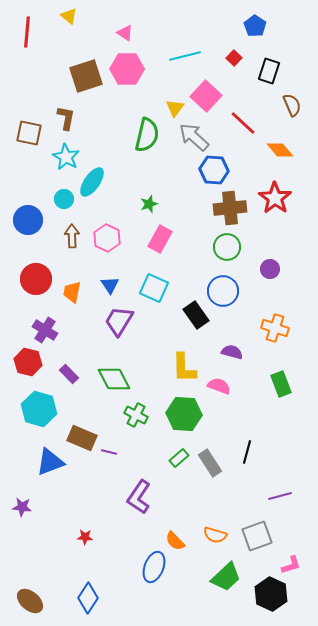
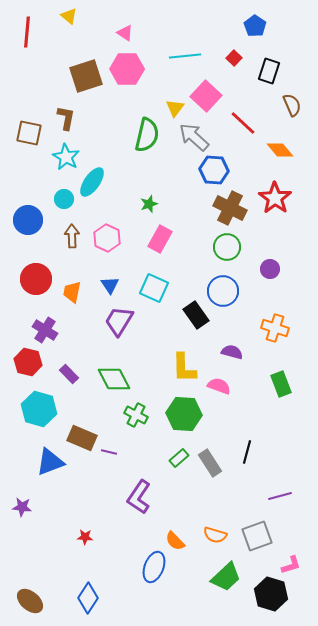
cyan line at (185, 56): rotated 8 degrees clockwise
brown cross at (230, 208): rotated 32 degrees clockwise
black hexagon at (271, 594): rotated 8 degrees counterclockwise
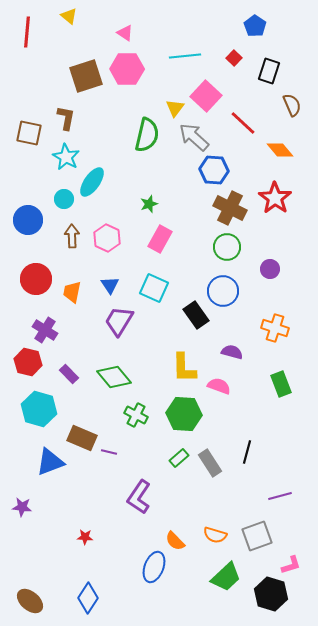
green diamond at (114, 379): moved 2 px up; rotated 12 degrees counterclockwise
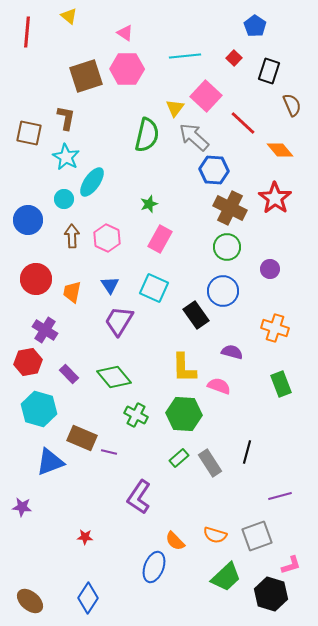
red hexagon at (28, 362): rotated 24 degrees counterclockwise
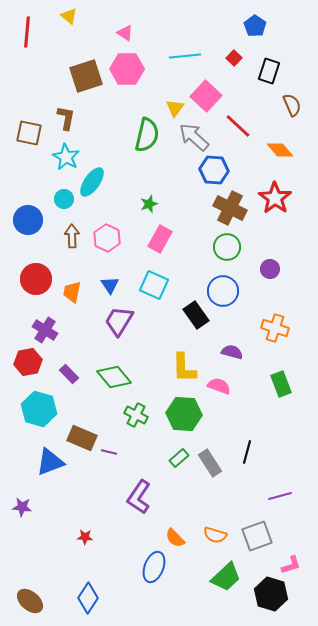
red line at (243, 123): moved 5 px left, 3 px down
cyan square at (154, 288): moved 3 px up
orange semicircle at (175, 541): moved 3 px up
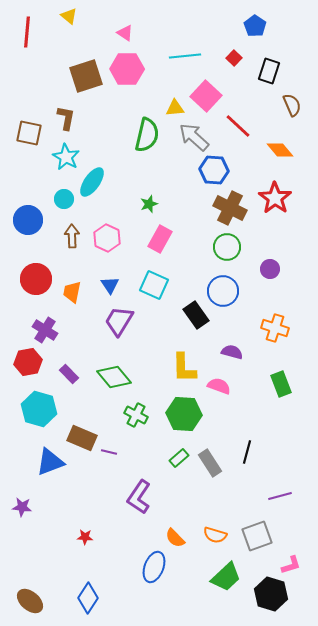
yellow triangle at (175, 108): rotated 48 degrees clockwise
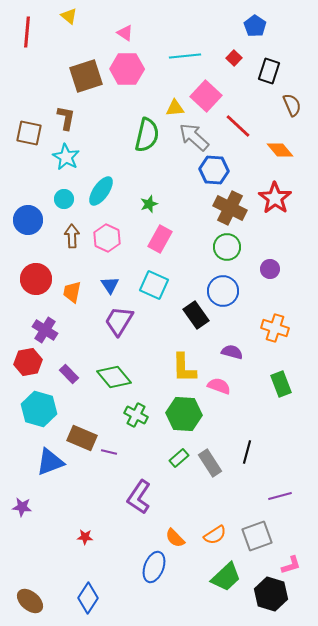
cyan ellipse at (92, 182): moved 9 px right, 9 px down
orange semicircle at (215, 535): rotated 50 degrees counterclockwise
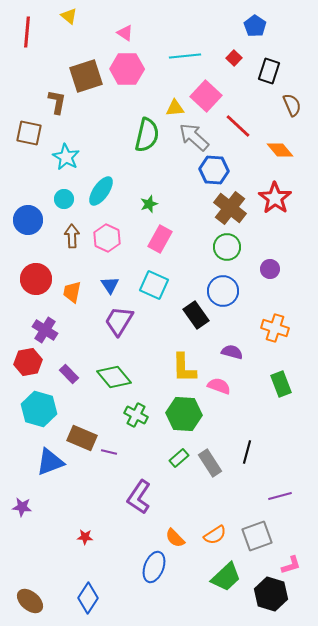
brown L-shape at (66, 118): moved 9 px left, 16 px up
brown cross at (230, 208): rotated 12 degrees clockwise
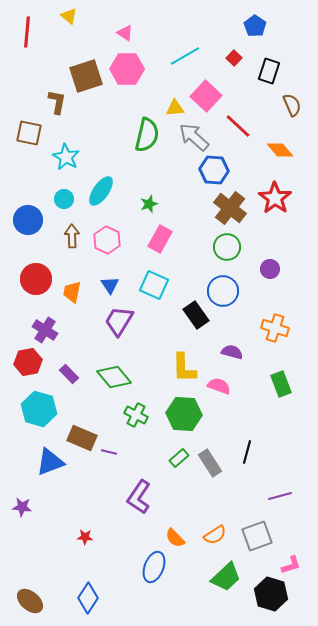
cyan line at (185, 56): rotated 24 degrees counterclockwise
pink hexagon at (107, 238): moved 2 px down
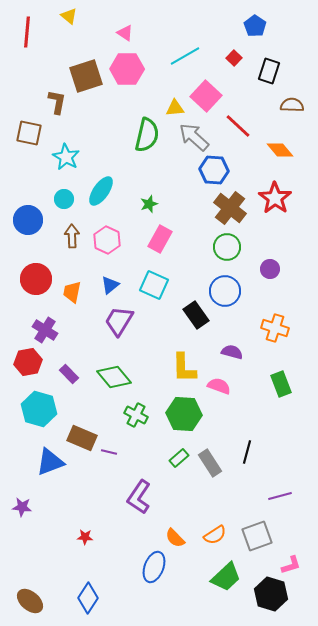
brown semicircle at (292, 105): rotated 65 degrees counterclockwise
blue triangle at (110, 285): rotated 24 degrees clockwise
blue circle at (223, 291): moved 2 px right
